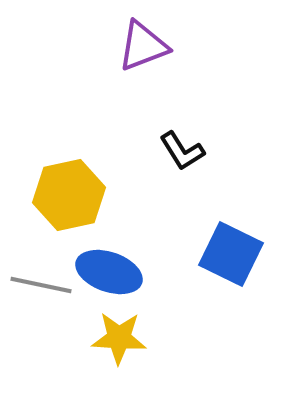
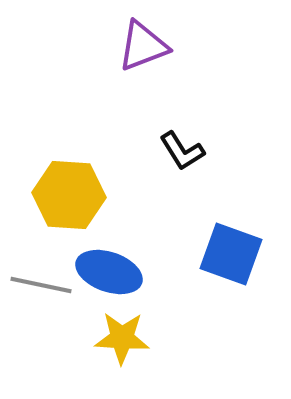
yellow hexagon: rotated 16 degrees clockwise
blue square: rotated 6 degrees counterclockwise
yellow star: moved 3 px right
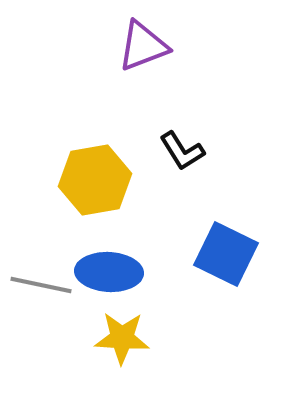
yellow hexagon: moved 26 px right, 15 px up; rotated 14 degrees counterclockwise
blue square: moved 5 px left; rotated 6 degrees clockwise
blue ellipse: rotated 16 degrees counterclockwise
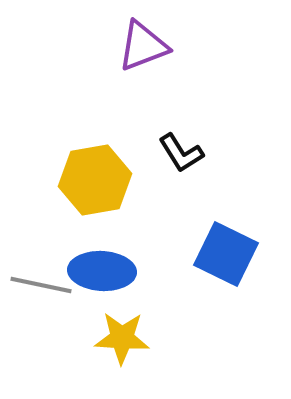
black L-shape: moved 1 px left, 2 px down
blue ellipse: moved 7 px left, 1 px up
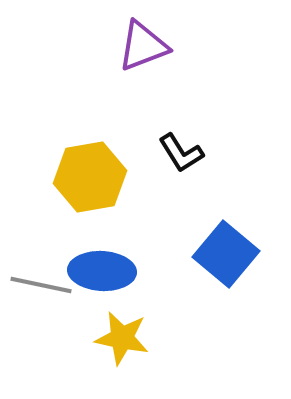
yellow hexagon: moved 5 px left, 3 px up
blue square: rotated 14 degrees clockwise
yellow star: rotated 8 degrees clockwise
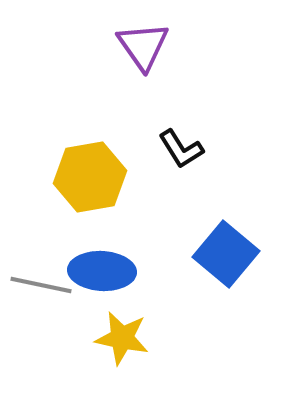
purple triangle: rotated 44 degrees counterclockwise
black L-shape: moved 4 px up
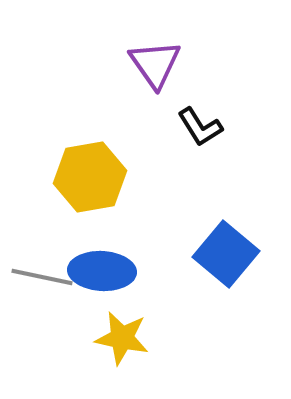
purple triangle: moved 12 px right, 18 px down
black L-shape: moved 19 px right, 22 px up
gray line: moved 1 px right, 8 px up
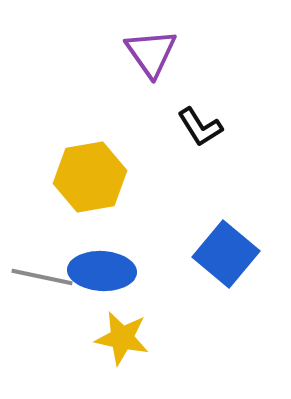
purple triangle: moved 4 px left, 11 px up
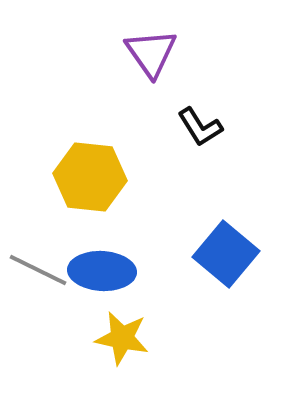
yellow hexagon: rotated 16 degrees clockwise
gray line: moved 4 px left, 7 px up; rotated 14 degrees clockwise
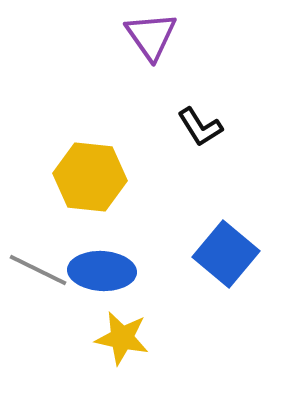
purple triangle: moved 17 px up
